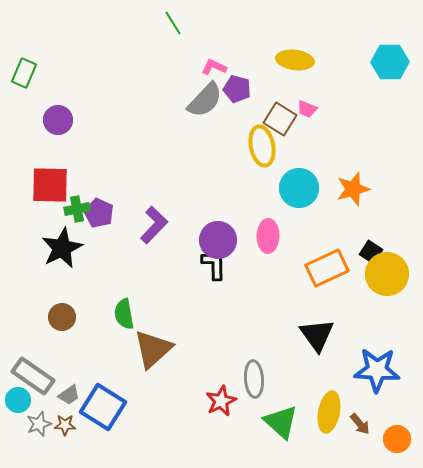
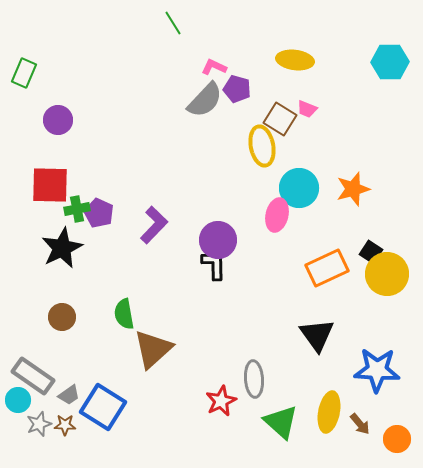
pink ellipse at (268, 236): moved 9 px right, 21 px up; rotated 12 degrees clockwise
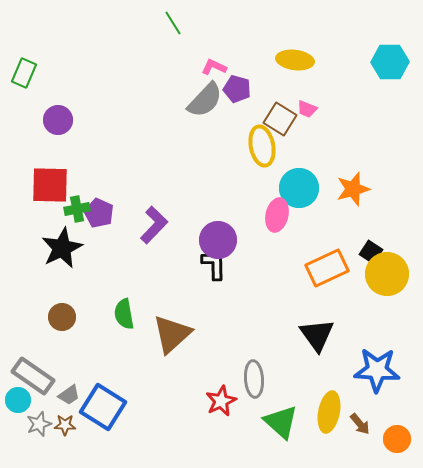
brown triangle at (153, 349): moved 19 px right, 15 px up
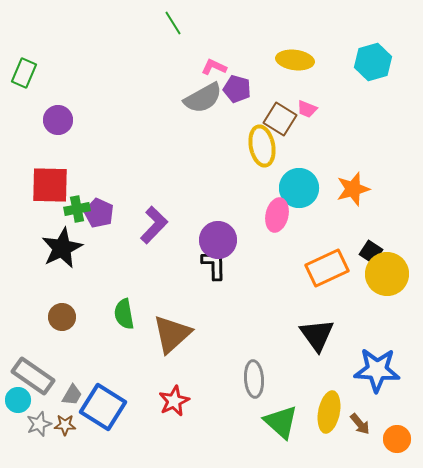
cyan hexagon at (390, 62): moved 17 px left; rotated 15 degrees counterclockwise
gray semicircle at (205, 100): moved 2 px left, 2 px up; rotated 18 degrees clockwise
gray trapezoid at (69, 395): moved 3 px right; rotated 25 degrees counterclockwise
red star at (221, 401): moved 47 px left
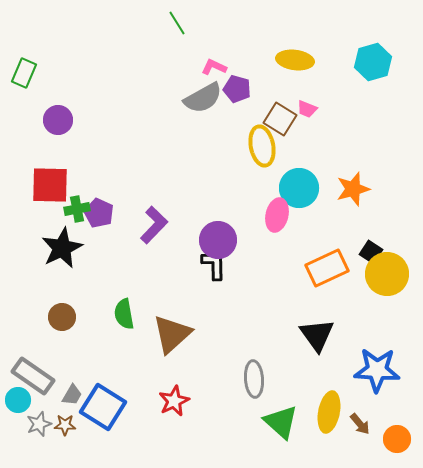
green line at (173, 23): moved 4 px right
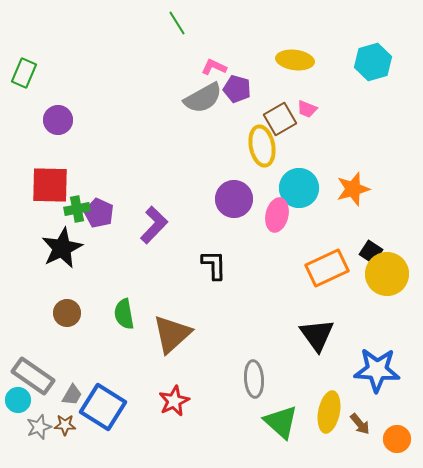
brown square at (280, 119): rotated 28 degrees clockwise
purple circle at (218, 240): moved 16 px right, 41 px up
brown circle at (62, 317): moved 5 px right, 4 px up
gray star at (39, 424): moved 3 px down
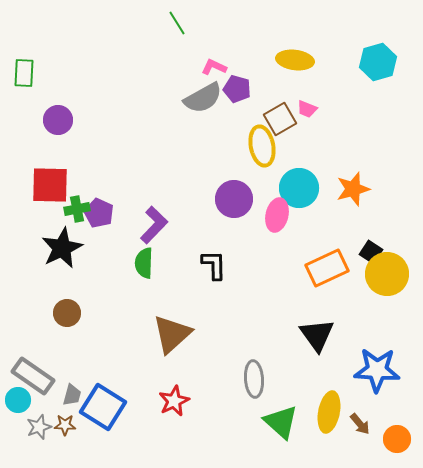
cyan hexagon at (373, 62): moved 5 px right
green rectangle at (24, 73): rotated 20 degrees counterclockwise
green semicircle at (124, 314): moved 20 px right, 51 px up; rotated 12 degrees clockwise
gray trapezoid at (72, 395): rotated 15 degrees counterclockwise
